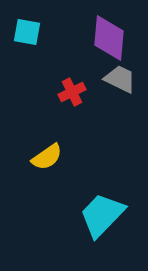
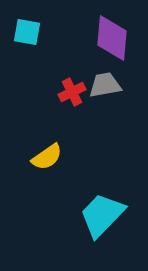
purple diamond: moved 3 px right
gray trapezoid: moved 15 px left, 6 px down; rotated 36 degrees counterclockwise
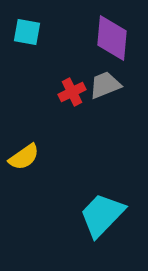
gray trapezoid: rotated 12 degrees counterclockwise
yellow semicircle: moved 23 px left
